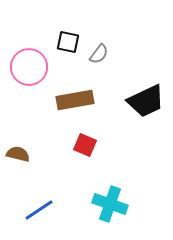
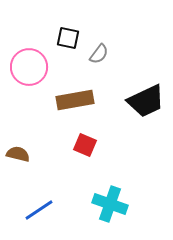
black square: moved 4 px up
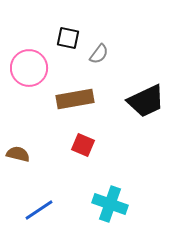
pink circle: moved 1 px down
brown rectangle: moved 1 px up
red square: moved 2 px left
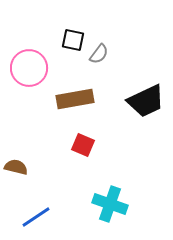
black square: moved 5 px right, 2 px down
brown semicircle: moved 2 px left, 13 px down
blue line: moved 3 px left, 7 px down
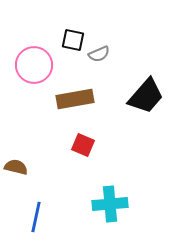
gray semicircle: rotated 30 degrees clockwise
pink circle: moved 5 px right, 3 px up
black trapezoid: moved 5 px up; rotated 24 degrees counterclockwise
cyan cross: rotated 24 degrees counterclockwise
blue line: rotated 44 degrees counterclockwise
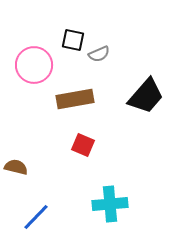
blue line: rotated 32 degrees clockwise
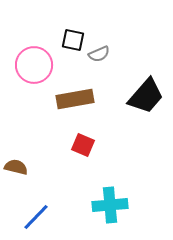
cyan cross: moved 1 px down
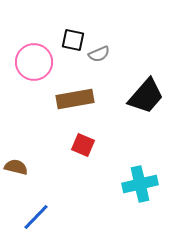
pink circle: moved 3 px up
cyan cross: moved 30 px right, 21 px up; rotated 8 degrees counterclockwise
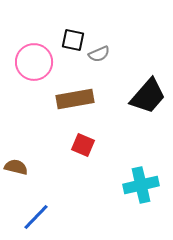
black trapezoid: moved 2 px right
cyan cross: moved 1 px right, 1 px down
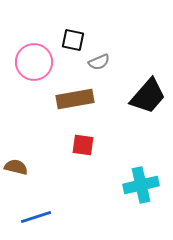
gray semicircle: moved 8 px down
red square: rotated 15 degrees counterclockwise
blue line: rotated 28 degrees clockwise
